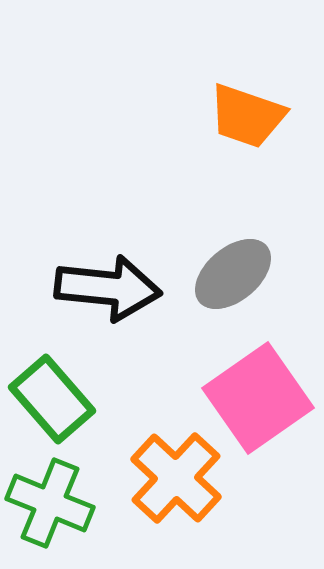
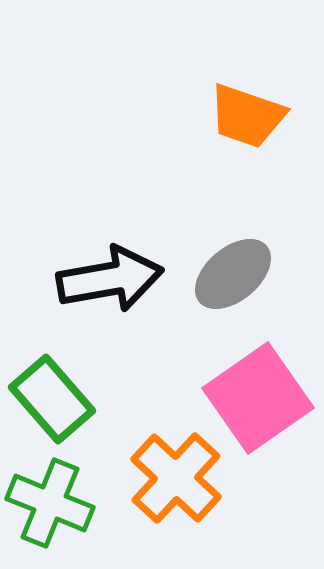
black arrow: moved 2 px right, 9 px up; rotated 16 degrees counterclockwise
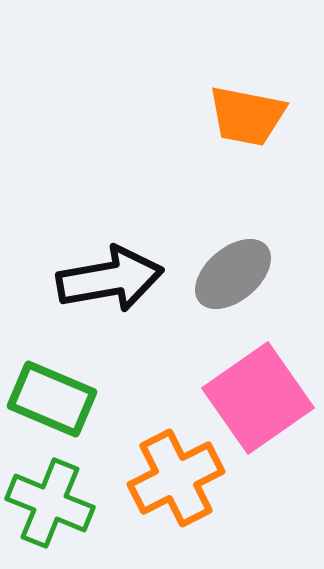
orange trapezoid: rotated 8 degrees counterclockwise
green rectangle: rotated 26 degrees counterclockwise
orange cross: rotated 20 degrees clockwise
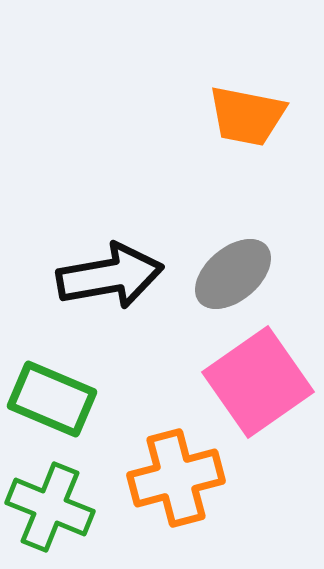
black arrow: moved 3 px up
pink square: moved 16 px up
orange cross: rotated 12 degrees clockwise
green cross: moved 4 px down
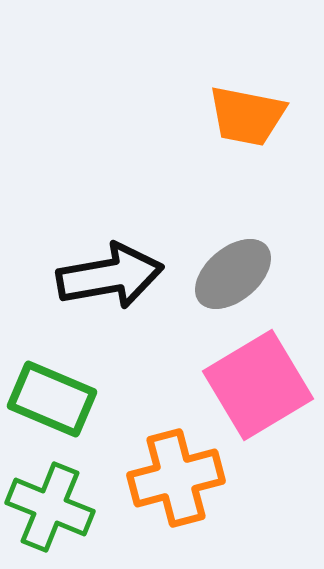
pink square: moved 3 px down; rotated 4 degrees clockwise
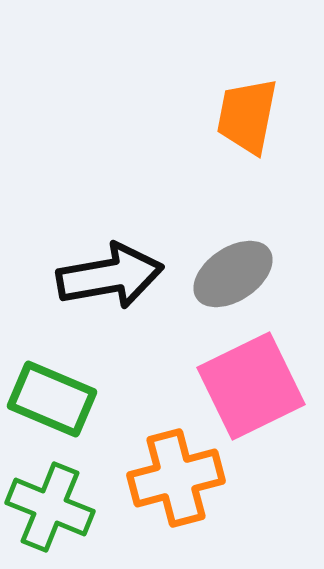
orange trapezoid: rotated 90 degrees clockwise
gray ellipse: rotated 6 degrees clockwise
pink square: moved 7 px left, 1 px down; rotated 5 degrees clockwise
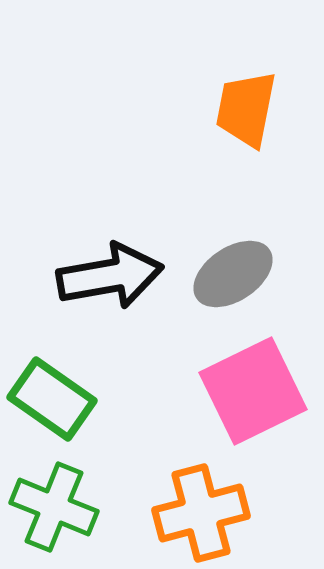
orange trapezoid: moved 1 px left, 7 px up
pink square: moved 2 px right, 5 px down
green rectangle: rotated 12 degrees clockwise
orange cross: moved 25 px right, 35 px down
green cross: moved 4 px right
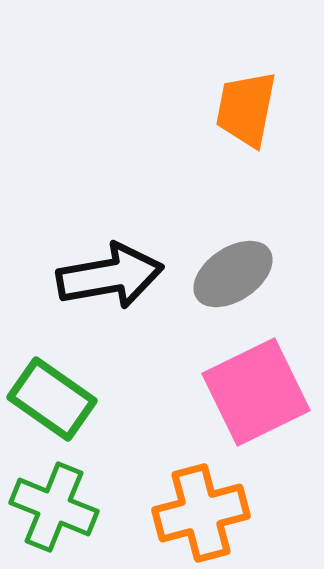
pink square: moved 3 px right, 1 px down
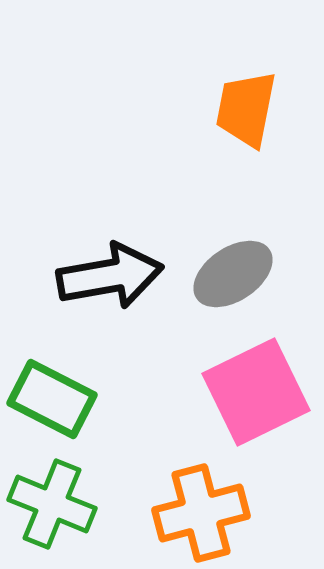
green rectangle: rotated 8 degrees counterclockwise
green cross: moved 2 px left, 3 px up
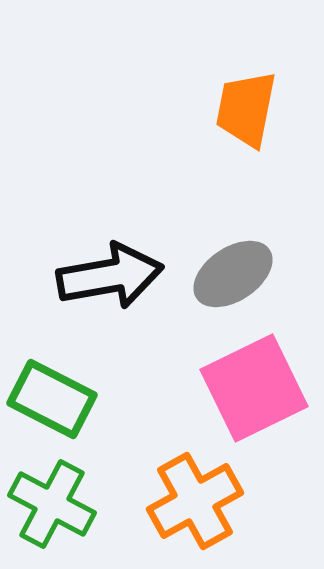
pink square: moved 2 px left, 4 px up
green cross: rotated 6 degrees clockwise
orange cross: moved 6 px left, 12 px up; rotated 14 degrees counterclockwise
